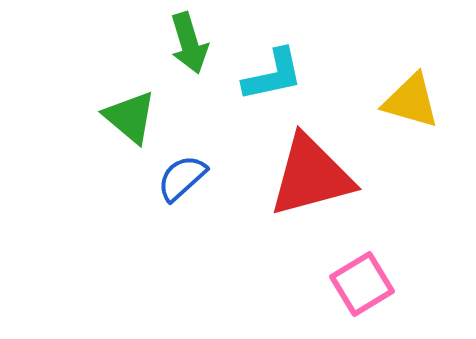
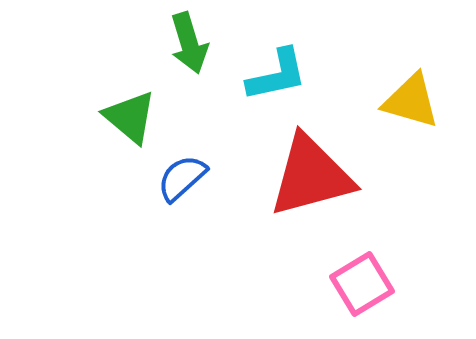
cyan L-shape: moved 4 px right
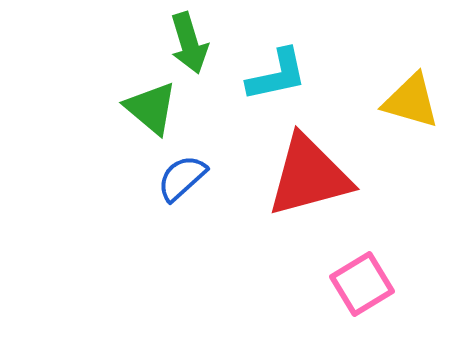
green triangle: moved 21 px right, 9 px up
red triangle: moved 2 px left
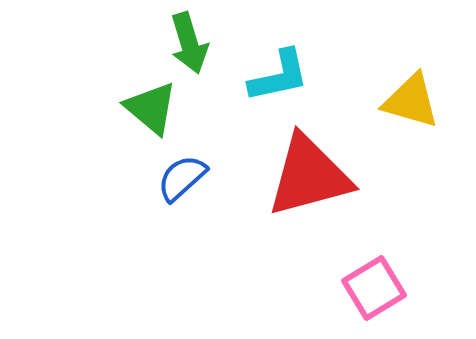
cyan L-shape: moved 2 px right, 1 px down
pink square: moved 12 px right, 4 px down
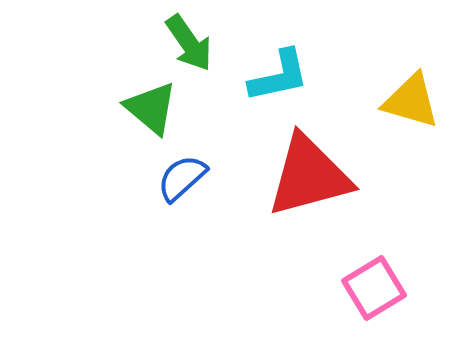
green arrow: rotated 18 degrees counterclockwise
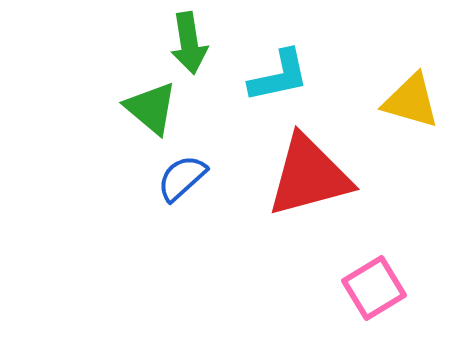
green arrow: rotated 26 degrees clockwise
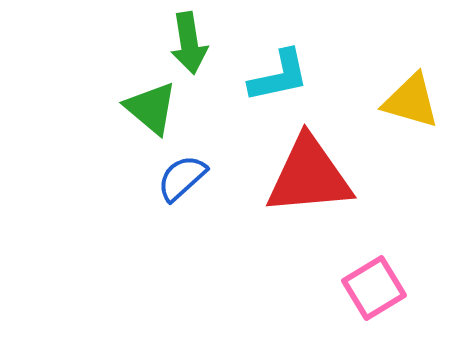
red triangle: rotated 10 degrees clockwise
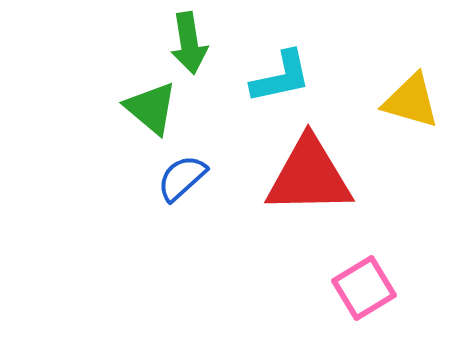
cyan L-shape: moved 2 px right, 1 px down
red triangle: rotated 4 degrees clockwise
pink square: moved 10 px left
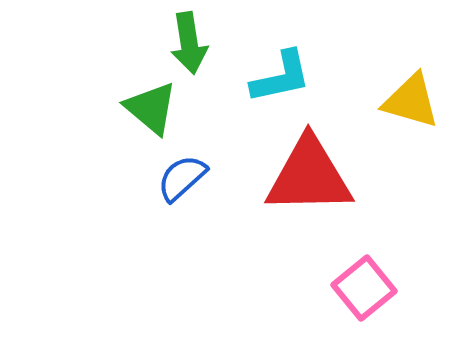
pink square: rotated 8 degrees counterclockwise
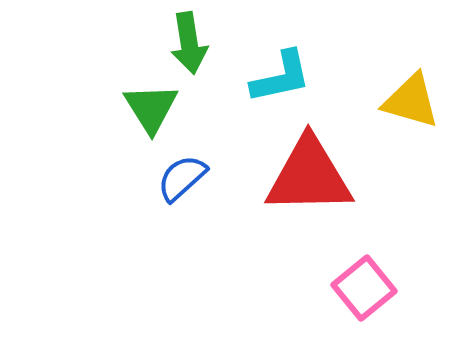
green triangle: rotated 18 degrees clockwise
